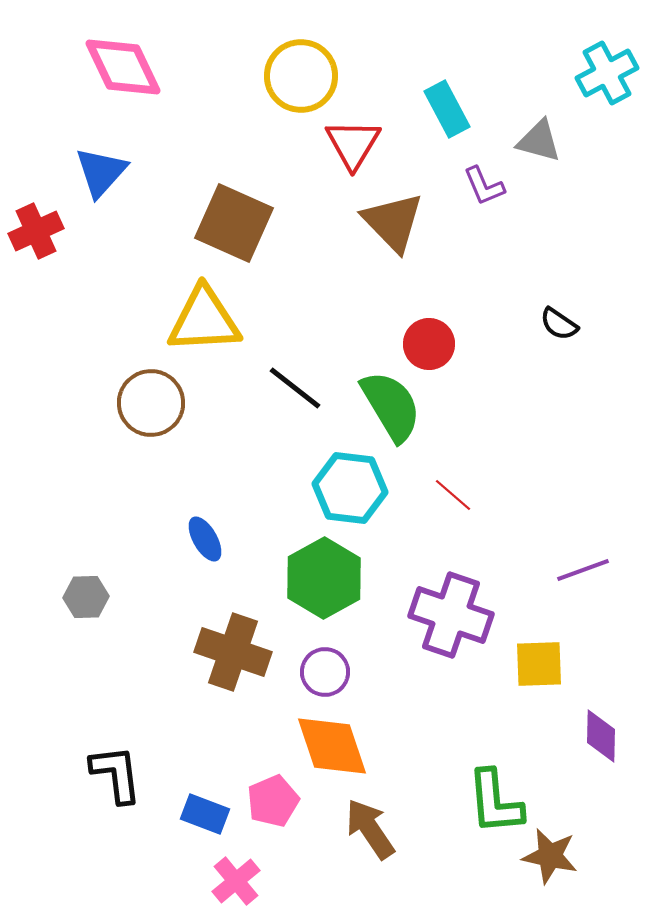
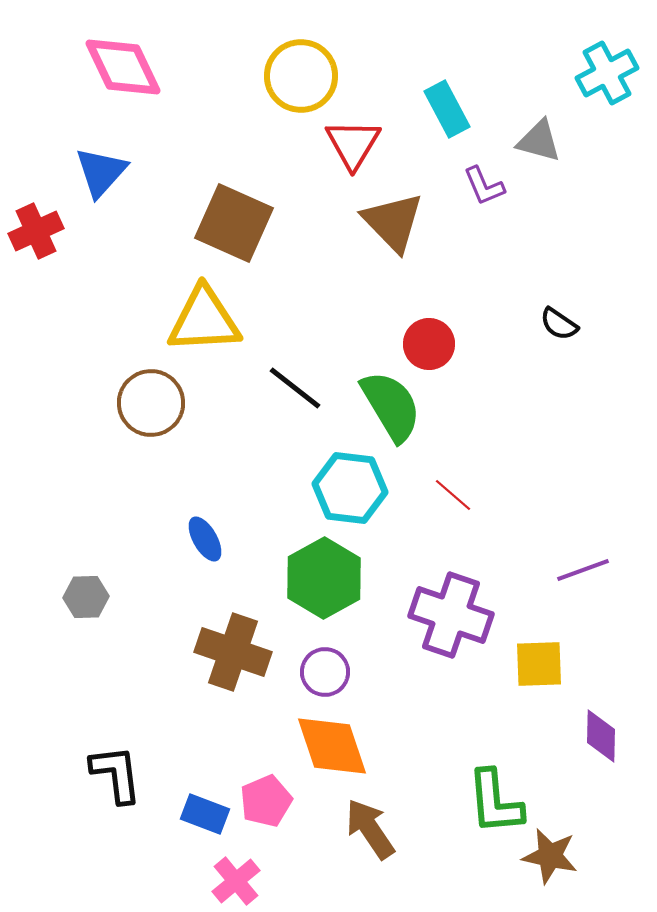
pink pentagon: moved 7 px left
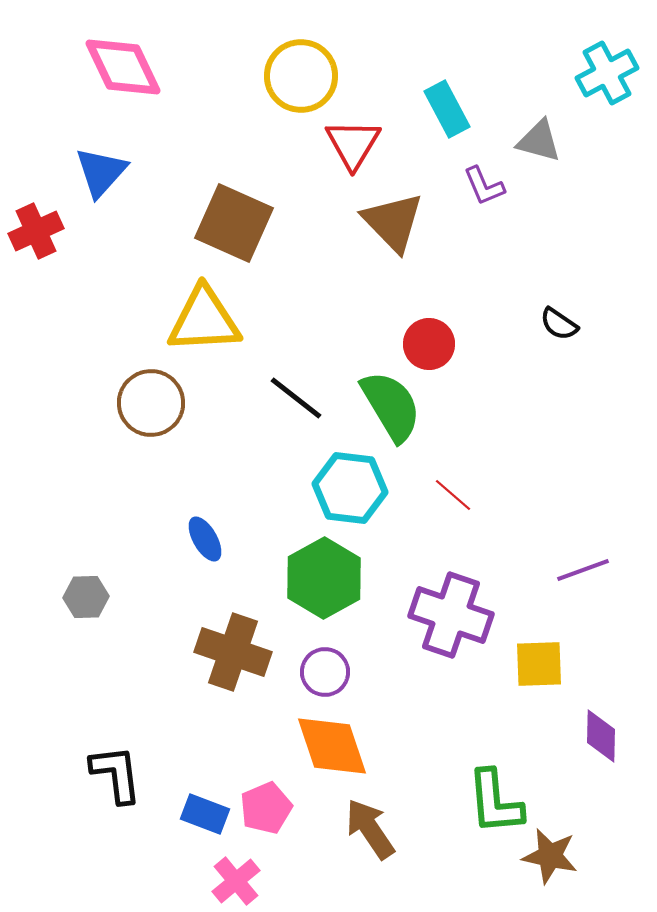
black line: moved 1 px right, 10 px down
pink pentagon: moved 7 px down
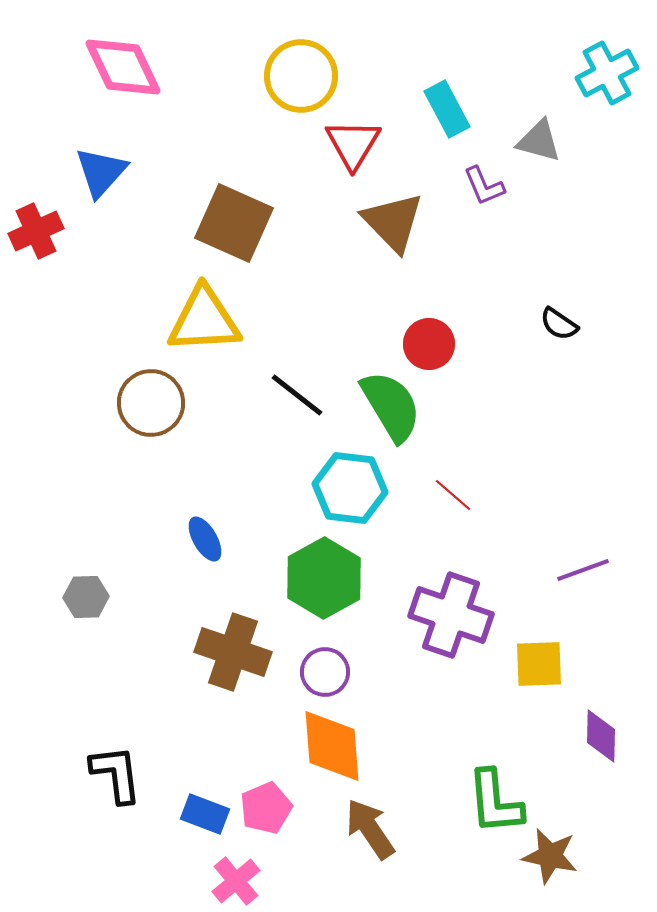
black line: moved 1 px right, 3 px up
orange diamond: rotated 14 degrees clockwise
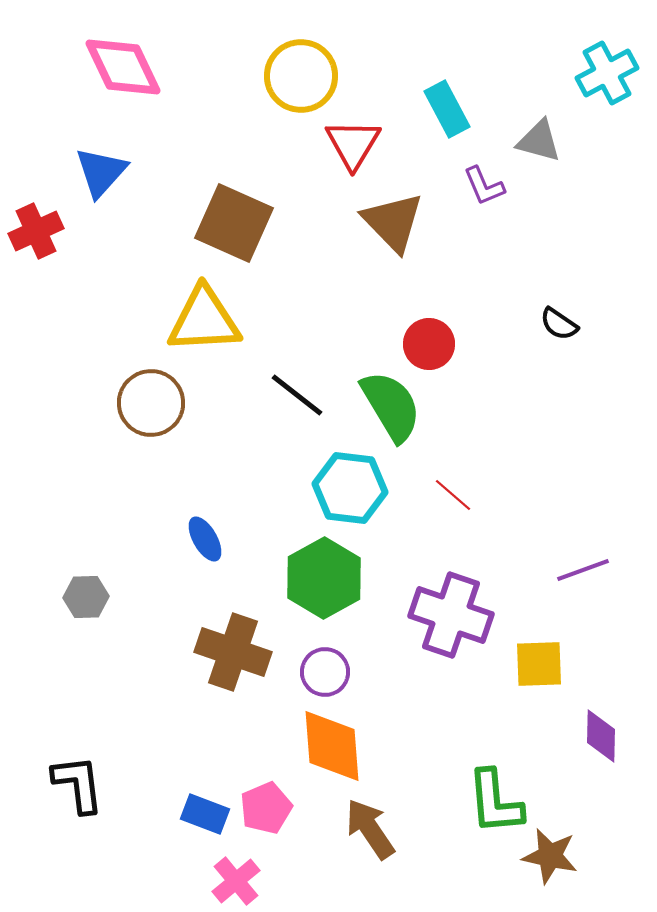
black L-shape: moved 38 px left, 10 px down
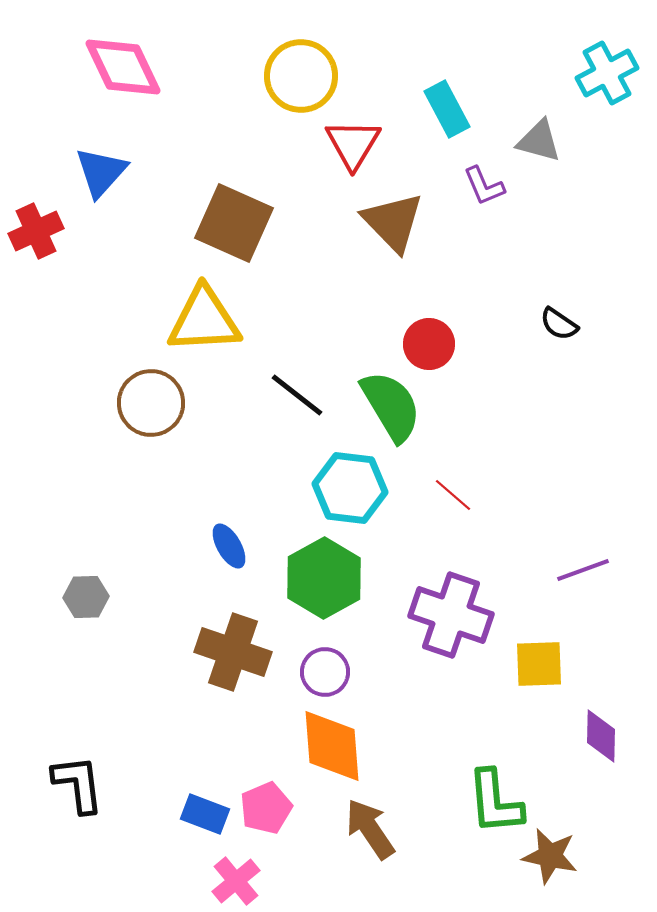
blue ellipse: moved 24 px right, 7 px down
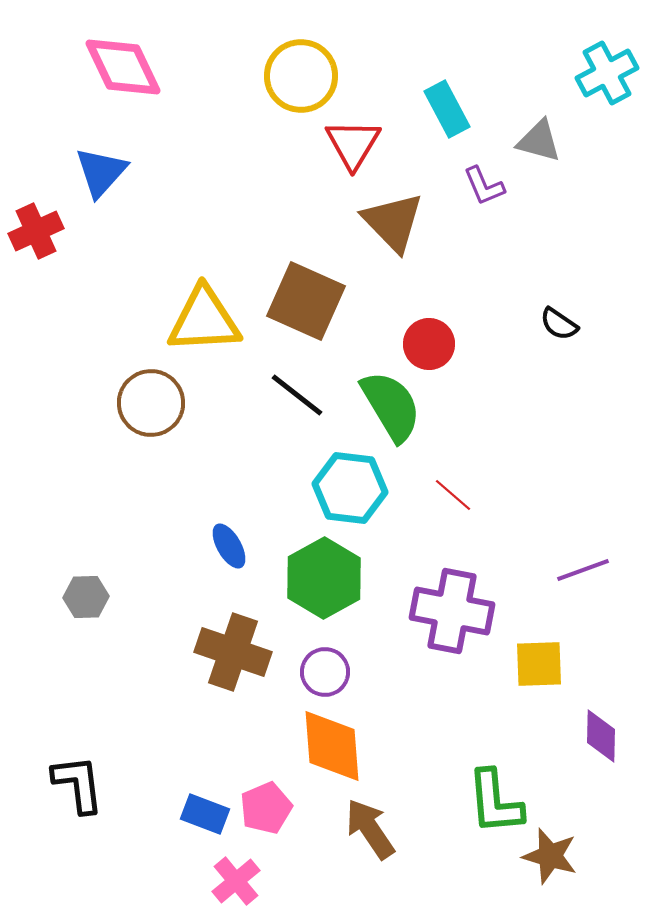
brown square: moved 72 px right, 78 px down
purple cross: moved 1 px right, 4 px up; rotated 8 degrees counterclockwise
brown star: rotated 4 degrees clockwise
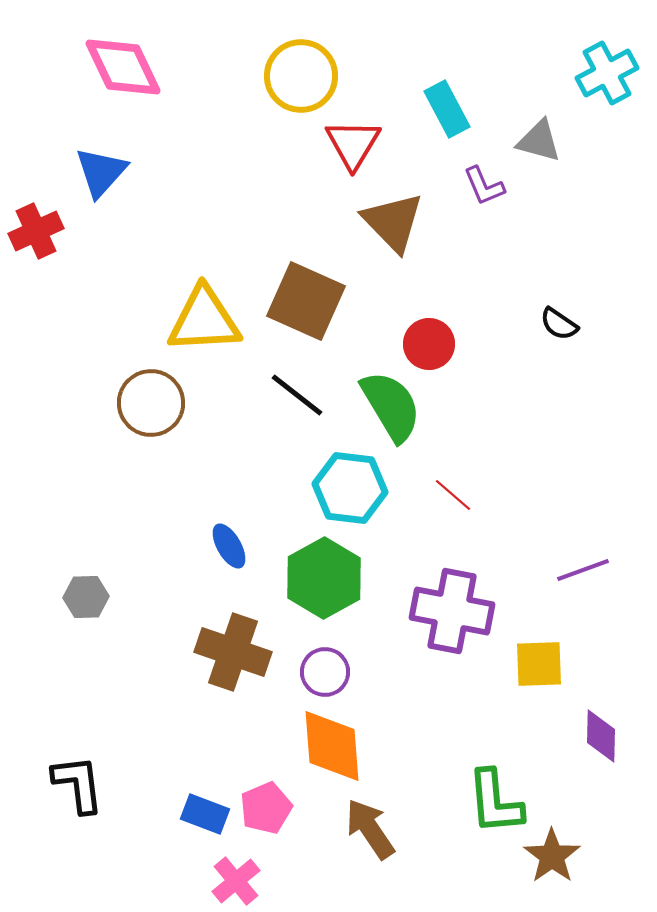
brown star: moved 2 px right; rotated 20 degrees clockwise
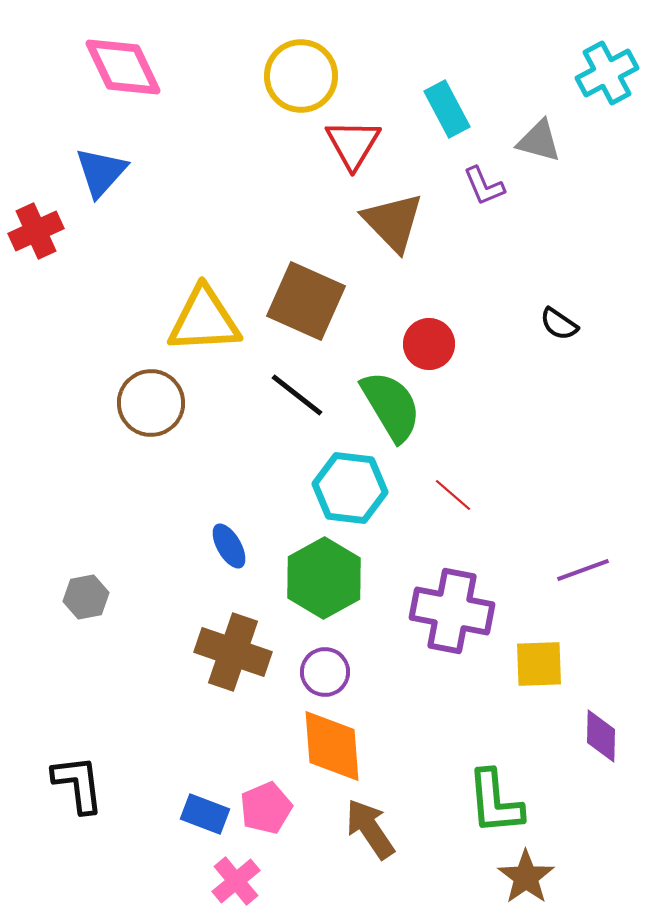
gray hexagon: rotated 9 degrees counterclockwise
brown star: moved 26 px left, 21 px down
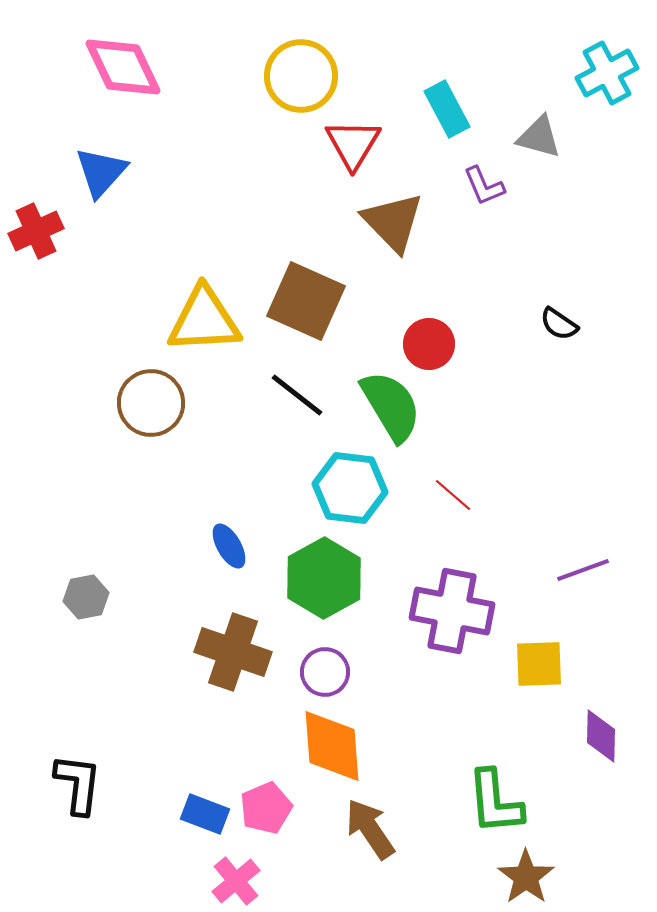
gray triangle: moved 4 px up
black L-shape: rotated 14 degrees clockwise
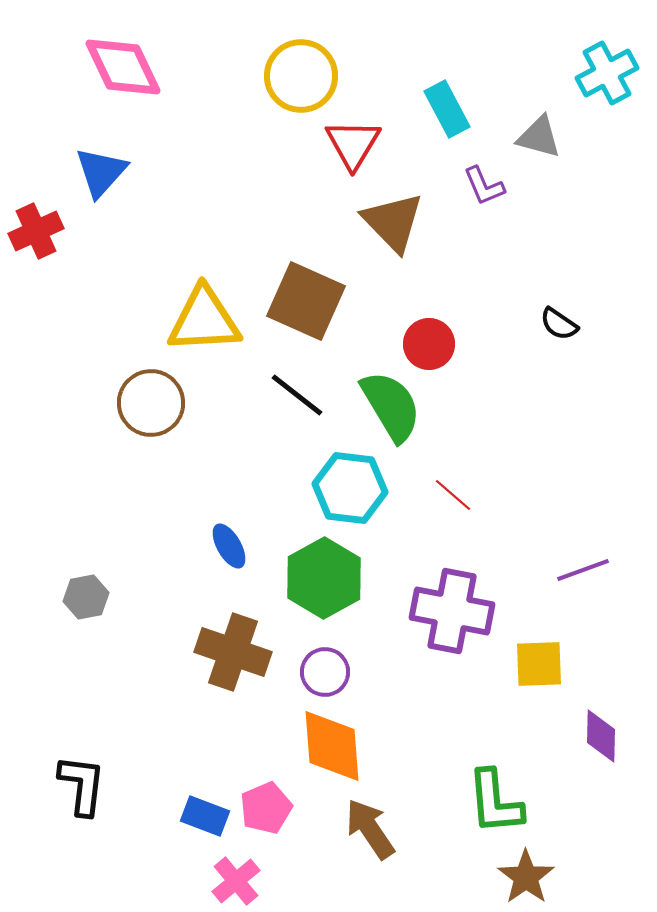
black L-shape: moved 4 px right, 1 px down
blue rectangle: moved 2 px down
